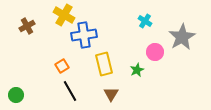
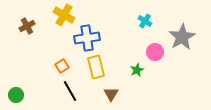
blue cross: moved 3 px right, 3 px down
yellow rectangle: moved 8 px left, 3 px down
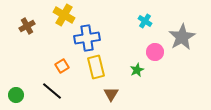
black line: moved 18 px left; rotated 20 degrees counterclockwise
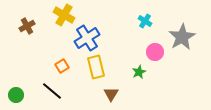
blue cross: rotated 25 degrees counterclockwise
green star: moved 2 px right, 2 px down
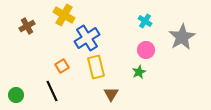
pink circle: moved 9 px left, 2 px up
black line: rotated 25 degrees clockwise
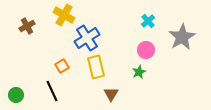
cyan cross: moved 3 px right; rotated 16 degrees clockwise
